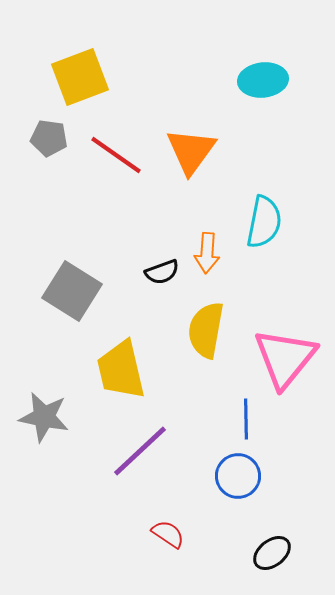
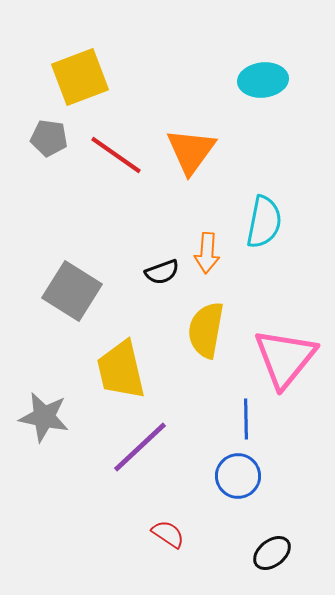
purple line: moved 4 px up
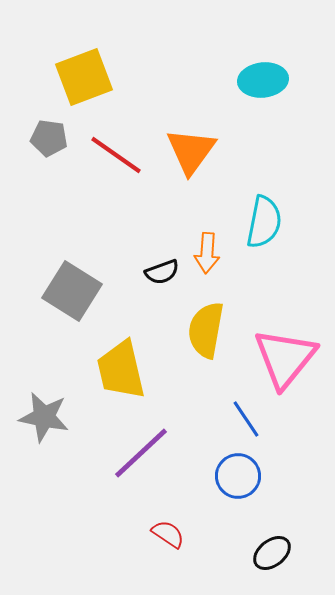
yellow square: moved 4 px right
blue line: rotated 33 degrees counterclockwise
purple line: moved 1 px right, 6 px down
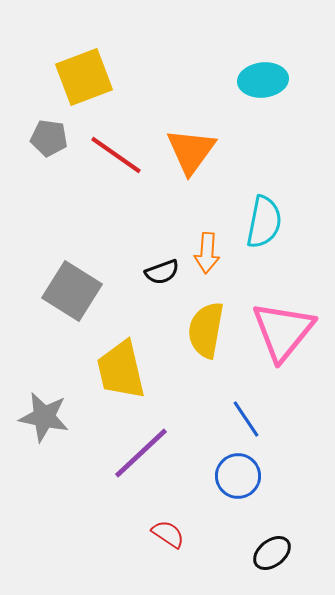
pink triangle: moved 2 px left, 27 px up
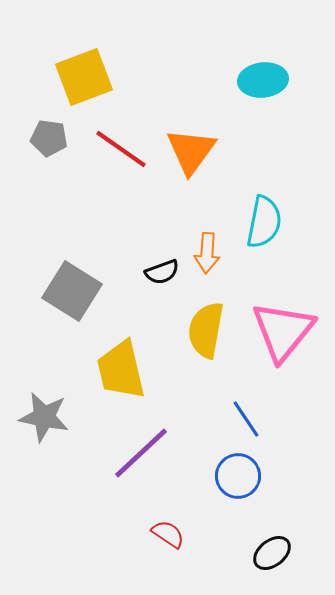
red line: moved 5 px right, 6 px up
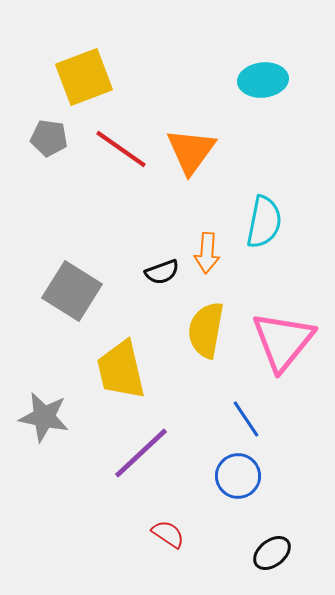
pink triangle: moved 10 px down
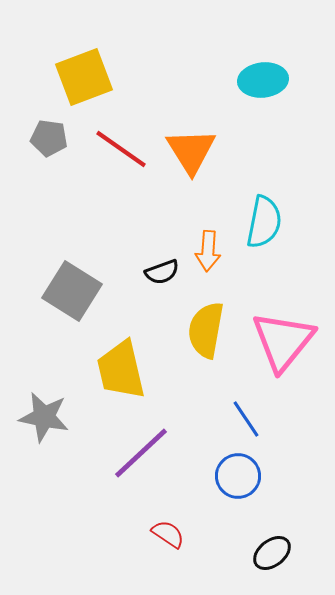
orange triangle: rotated 8 degrees counterclockwise
orange arrow: moved 1 px right, 2 px up
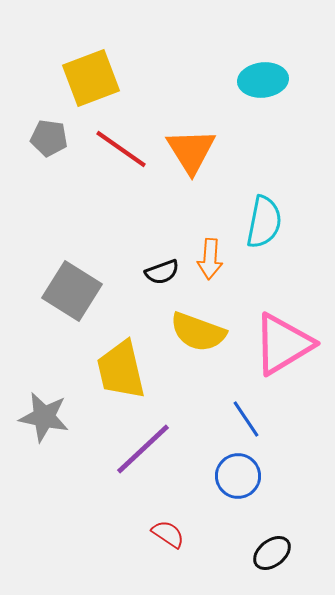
yellow square: moved 7 px right, 1 px down
orange arrow: moved 2 px right, 8 px down
yellow semicircle: moved 8 px left, 2 px down; rotated 80 degrees counterclockwise
pink triangle: moved 3 px down; rotated 20 degrees clockwise
purple line: moved 2 px right, 4 px up
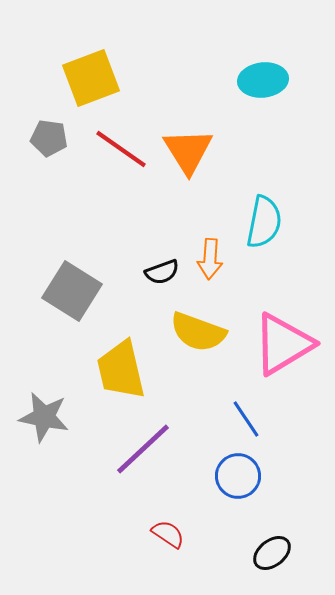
orange triangle: moved 3 px left
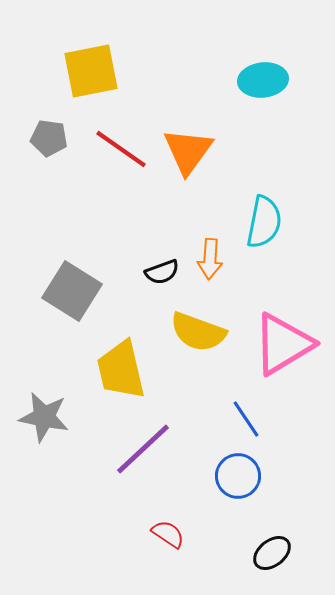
yellow square: moved 7 px up; rotated 10 degrees clockwise
orange triangle: rotated 8 degrees clockwise
